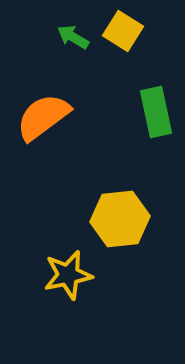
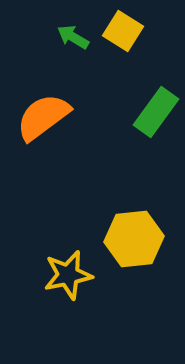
green rectangle: rotated 48 degrees clockwise
yellow hexagon: moved 14 px right, 20 px down
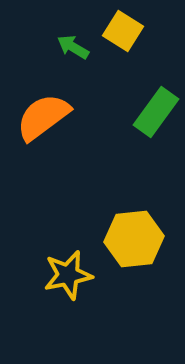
green arrow: moved 10 px down
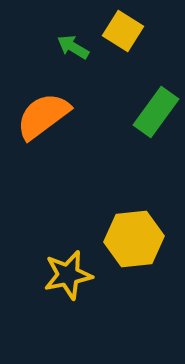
orange semicircle: moved 1 px up
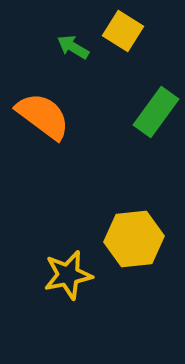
orange semicircle: rotated 74 degrees clockwise
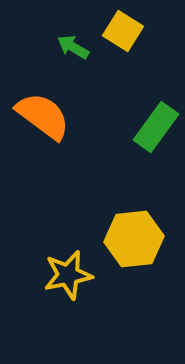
green rectangle: moved 15 px down
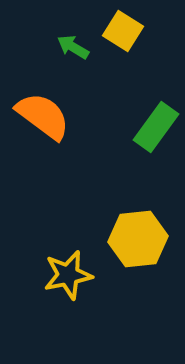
yellow hexagon: moved 4 px right
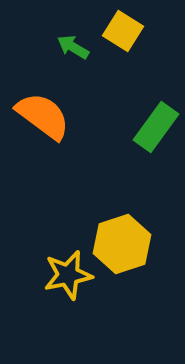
yellow hexagon: moved 16 px left, 5 px down; rotated 12 degrees counterclockwise
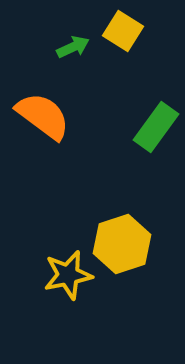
green arrow: rotated 124 degrees clockwise
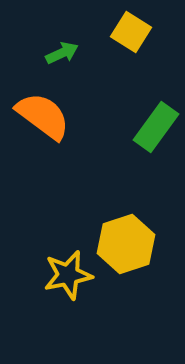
yellow square: moved 8 px right, 1 px down
green arrow: moved 11 px left, 6 px down
yellow hexagon: moved 4 px right
